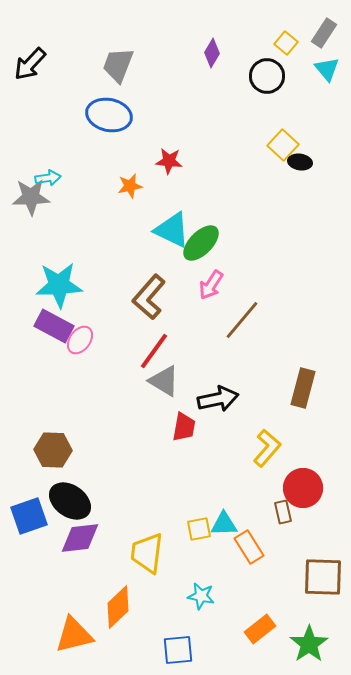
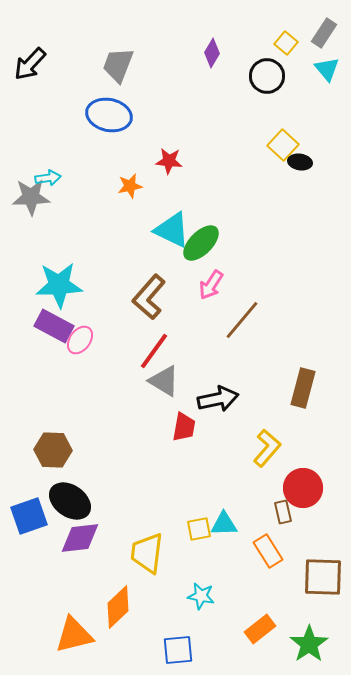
orange rectangle at (249, 547): moved 19 px right, 4 px down
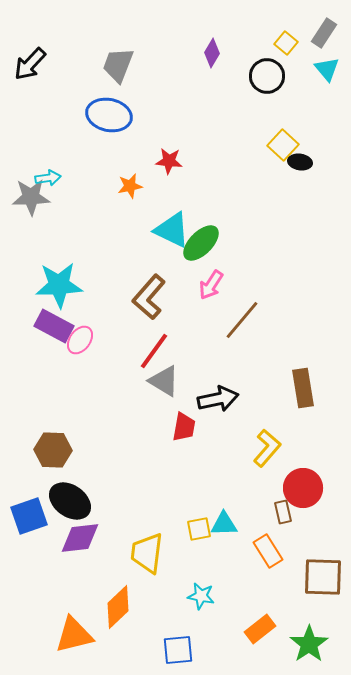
brown rectangle at (303, 388): rotated 24 degrees counterclockwise
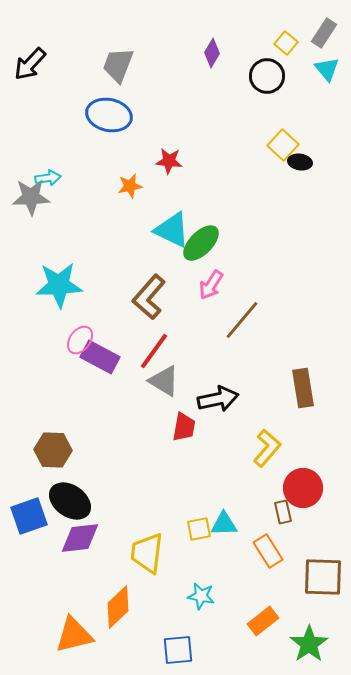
purple rectangle at (54, 326): moved 46 px right, 31 px down
orange rectangle at (260, 629): moved 3 px right, 8 px up
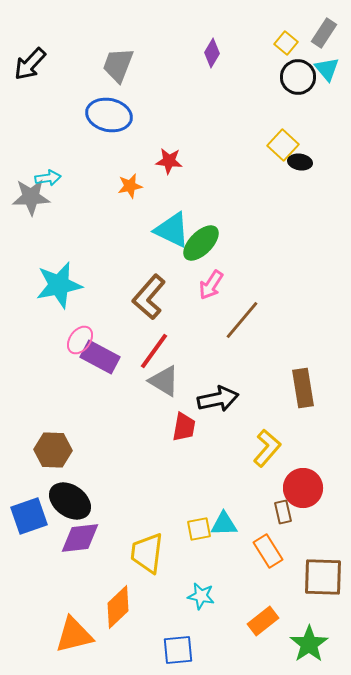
black circle at (267, 76): moved 31 px right, 1 px down
cyan star at (59, 285): rotated 9 degrees counterclockwise
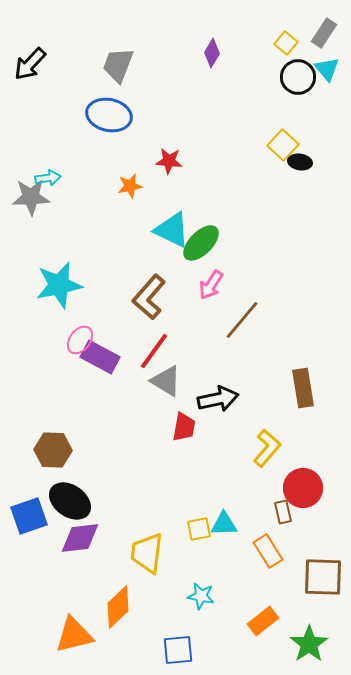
gray triangle at (164, 381): moved 2 px right
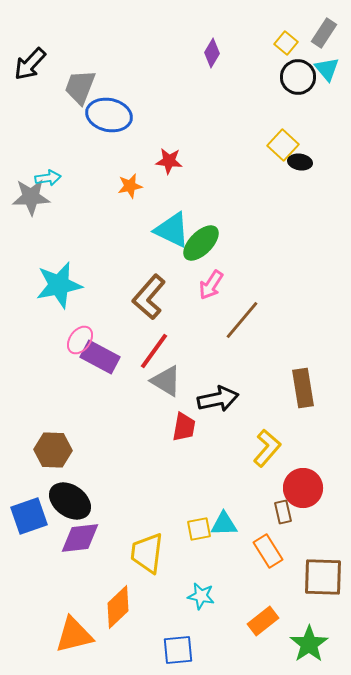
gray trapezoid at (118, 65): moved 38 px left, 22 px down
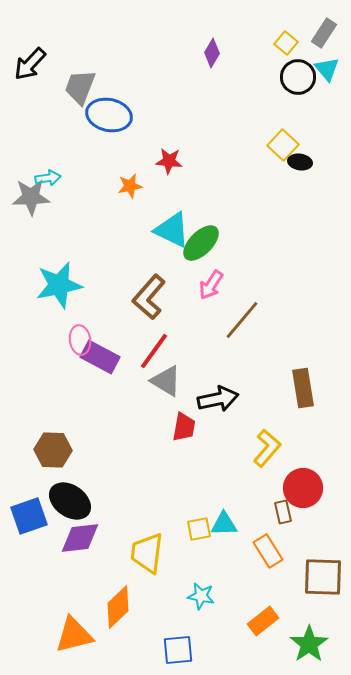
pink ellipse at (80, 340): rotated 44 degrees counterclockwise
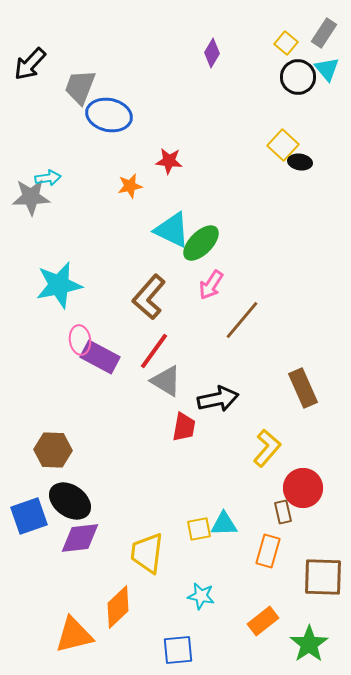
brown rectangle at (303, 388): rotated 15 degrees counterclockwise
orange rectangle at (268, 551): rotated 48 degrees clockwise
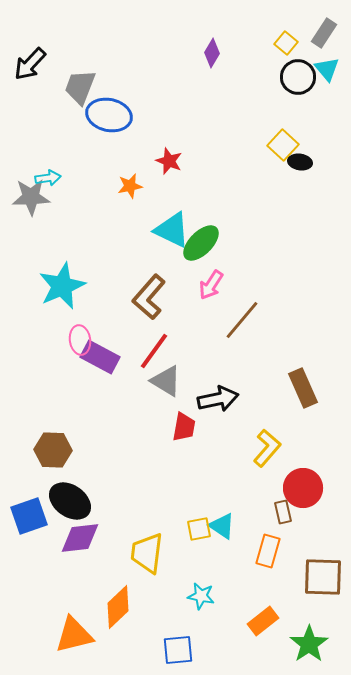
red star at (169, 161): rotated 16 degrees clockwise
cyan star at (59, 285): moved 3 px right, 1 px down; rotated 12 degrees counterclockwise
cyan triangle at (224, 524): moved 2 px left, 2 px down; rotated 36 degrees clockwise
